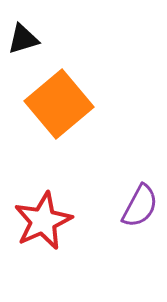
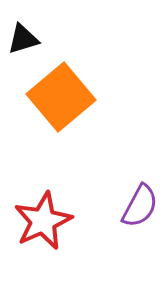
orange square: moved 2 px right, 7 px up
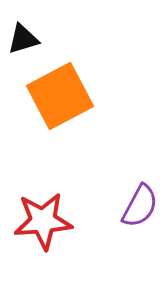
orange square: moved 1 px left, 1 px up; rotated 12 degrees clockwise
red star: rotated 20 degrees clockwise
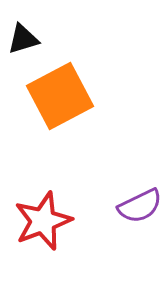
purple semicircle: rotated 36 degrees clockwise
red star: rotated 16 degrees counterclockwise
